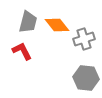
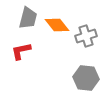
gray trapezoid: moved 4 px up
gray cross: moved 2 px right, 3 px up
red L-shape: moved 1 px left; rotated 75 degrees counterclockwise
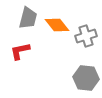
red L-shape: moved 1 px left
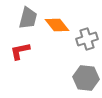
gray cross: moved 1 px right, 3 px down
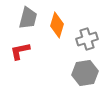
orange diamond: rotated 55 degrees clockwise
gray hexagon: moved 1 px left, 5 px up; rotated 15 degrees counterclockwise
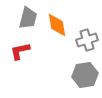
orange diamond: rotated 25 degrees counterclockwise
gray cross: moved 1 px down
gray hexagon: moved 2 px down
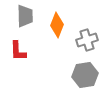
gray trapezoid: moved 3 px left, 2 px up; rotated 15 degrees counterclockwise
orange diamond: rotated 30 degrees clockwise
red L-shape: moved 2 px left; rotated 80 degrees counterclockwise
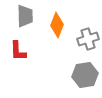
gray cross: moved 1 px right, 1 px up
